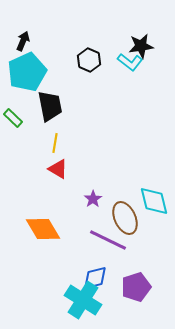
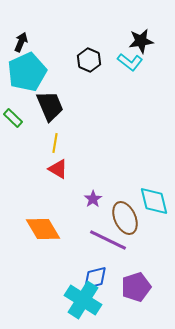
black arrow: moved 2 px left, 1 px down
black star: moved 5 px up
black trapezoid: rotated 12 degrees counterclockwise
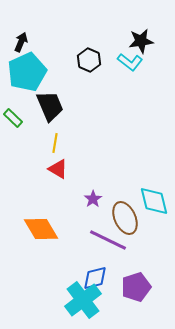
orange diamond: moved 2 px left
cyan cross: rotated 21 degrees clockwise
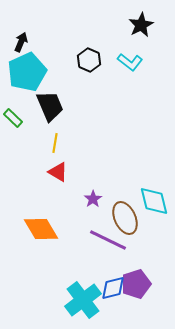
black star: moved 16 px up; rotated 20 degrees counterclockwise
red triangle: moved 3 px down
blue diamond: moved 18 px right, 10 px down
purple pentagon: moved 3 px up
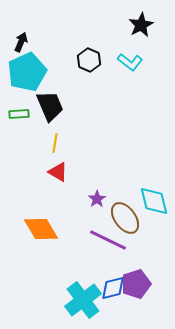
green rectangle: moved 6 px right, 4 px up; rotated 48 degrees counterclockwise
purple star: moved 4 px right
brown ellipse: rotated 12 degrees counterclockwise
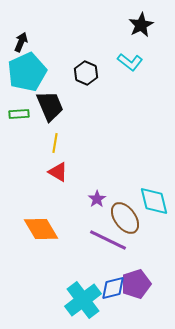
black hexagon: moved 3 px left, 13 px down
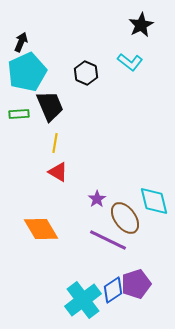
blue diamond: moved 2 px down; rotated 20 degrees counterclockwise
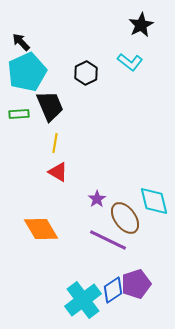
black arrow: rotated 66 degrees counterclockwise
black hexagon: rotated 10 degrees clockwise
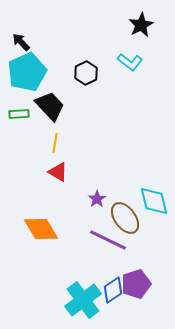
black trapezoid: rotated 20 degrees counterclockwise
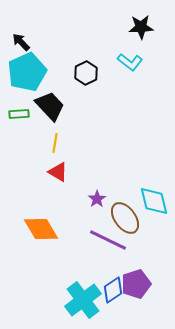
black star: moved 2 px down; rotated 25 degrees clockwise
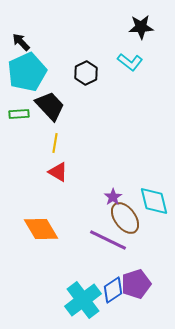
purple star: moved 16 px right, 2 px up
